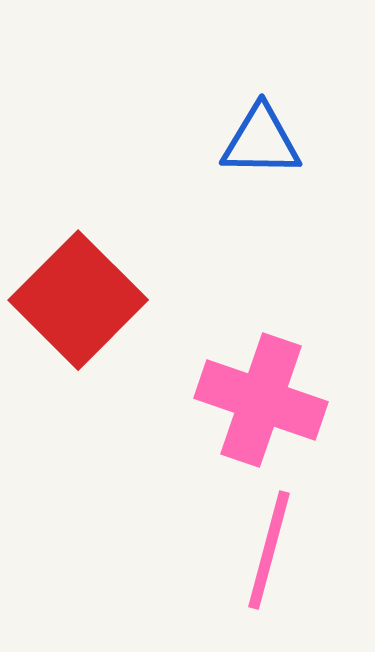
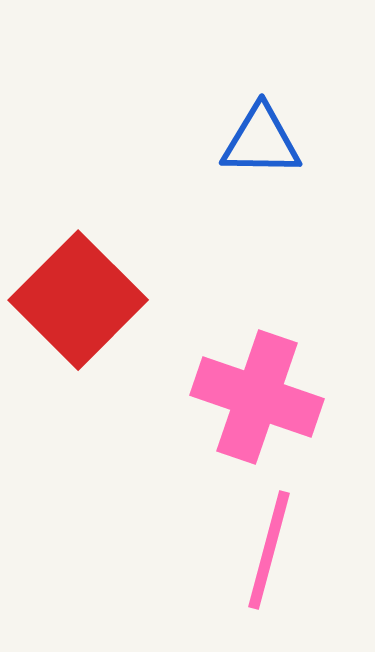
pink cross: moved 4 px left, 3 px up
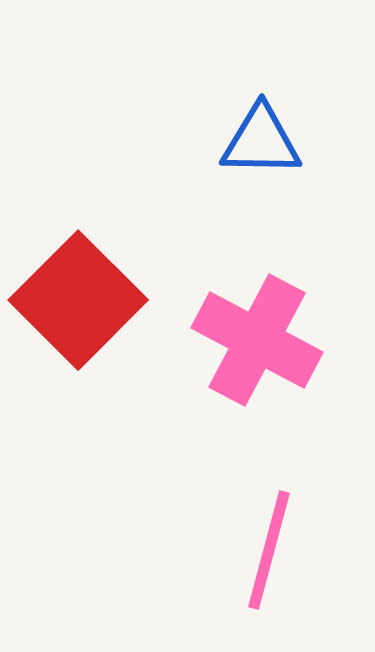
pink cross: moved 57 px up; rotated 9 degrees clockwise
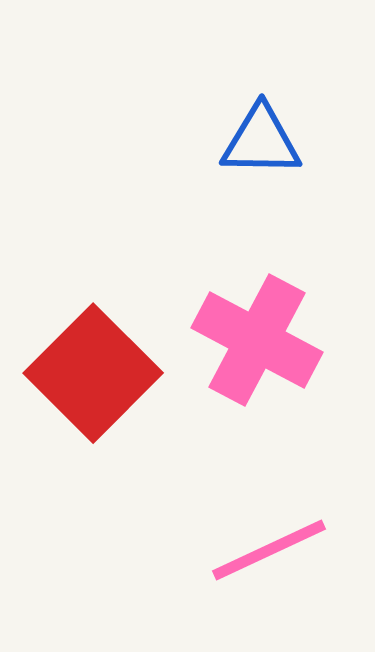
red square: moved 15 px right, 73 px down
pink line: rotated 50 degrees clockwise
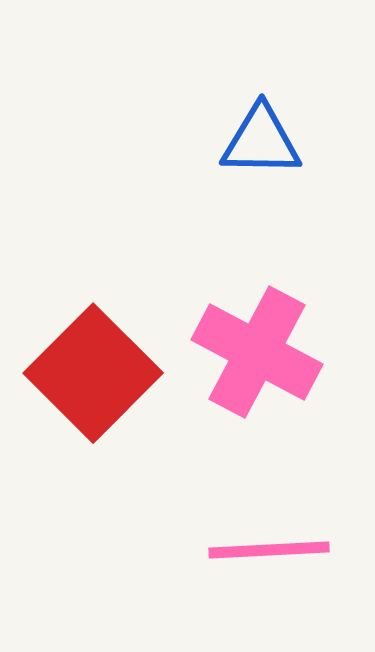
pink cross: moved 12 px down
pink line: rotated 22 degrees clockwise
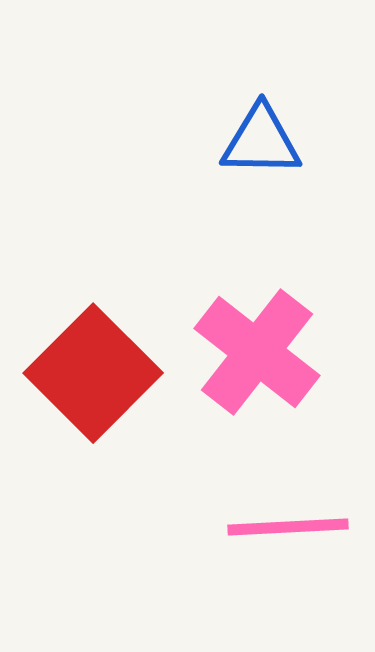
pink cross: rotated 10 degrees clockwise
pink line: moved 19 px right, 23 px up
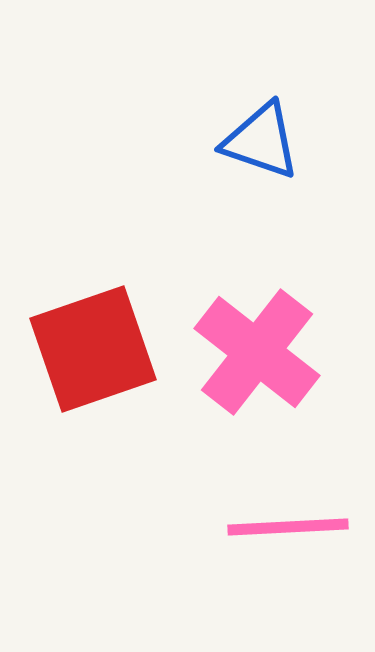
blue triangle: rotated 18 degrees clockwise
red square: moved 24 px up; rotated 26 degrees clockwise
